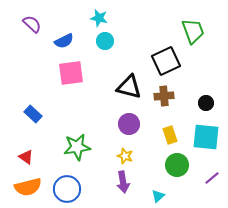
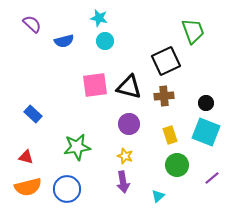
blue semicircle: rotated 12 degrees clockwise
pink square: moved 24 px right, 12 px down
cyan square: moved 5 px up; rotated 16 degrees clockwise
red triangle: rotated 21 degrees counterclockwise
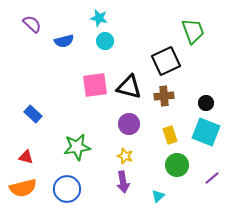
orange semicircle: moved 5 px left, 1 px down
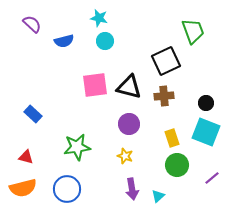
yellow rectangle: moved 2 px right, 3 px down
purple arrow: moved 9 px right, 7 px down
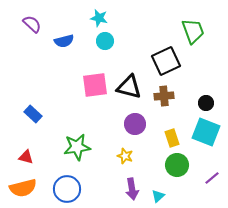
purple circle: moved 6 px right
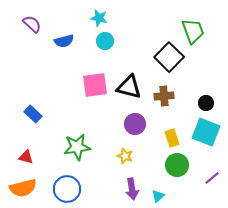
black square: moved 3 px right, 4 px up; rotated 20 degrees counterclockwise
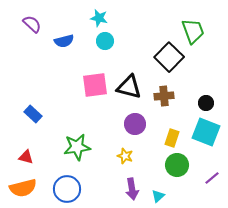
yellow rectangle: rotated 36 degrees clockwise
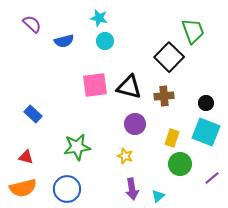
green circle: moved 3 px right, 1 px up
